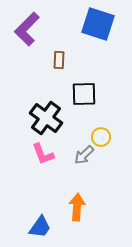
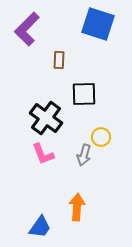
gray arrow: rotated 30 degrees counterclockwise
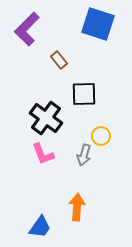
brown rectangle: rotated 42 degrees counterclockwise
yellow circle: moved 1 px up
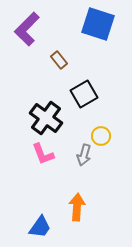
black square: rotated 28 degrees counterclockwise
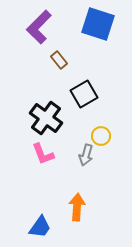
purple L-shape: moved 12 px right, 2 px up
gray arrow: moved 2 px right
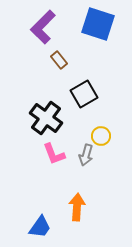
purple L-shape: moved 4 px right
pink L-shape: moved 11 px right
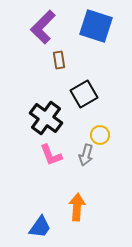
blue square: moved 2 px left, 2 px down
brown rectangle: rotated 30 degrees clockwise
yellow circle: moved 1 px left, 1 px up
pink L-shape: moved 3 px left, 1 px down
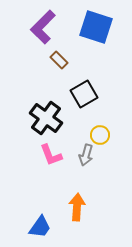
blue square: moved 1 px down
brown rectangle: rotated 36 degrees counterclockwise
